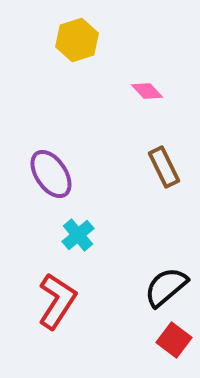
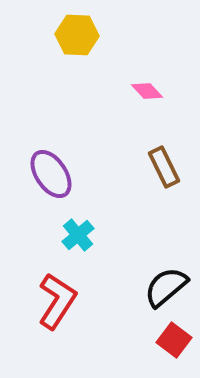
yellow hexagon: moved 5 px up; rotated 21 degrees clockwise
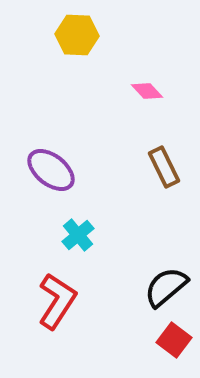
purple ellipse: moved 4 px up; rotated 18 degrees counterclockwise
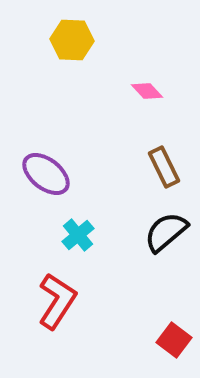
yellow hexagon: moved 5 px left, 5 px down
purple ellipse: moved 5 px left, 4 px down
black semicircle: moved 55 px up
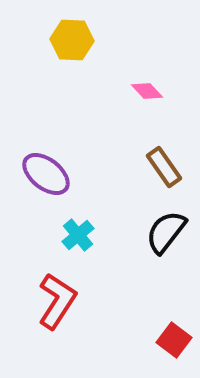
brown rectangle: rotated 9 degrees counterclockwise
black semicircle: rotated 12 degrees counterclockwise
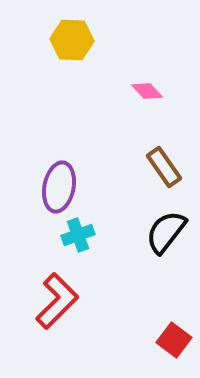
purple ellipse: moved 13 px right, 13 px down; rotated 63 degrees clockwise
cyan cross: rotated 20 degrees clockwise
red L-shape: rotated 12 degrees clockwise
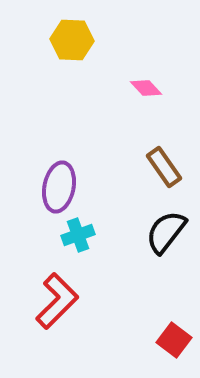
pink diamond: moved 1 px left, 3 px up
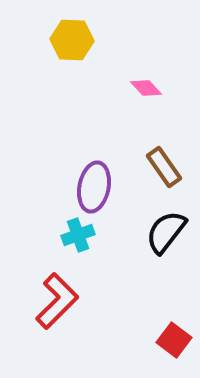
purple ellipse: moved 35 px right
